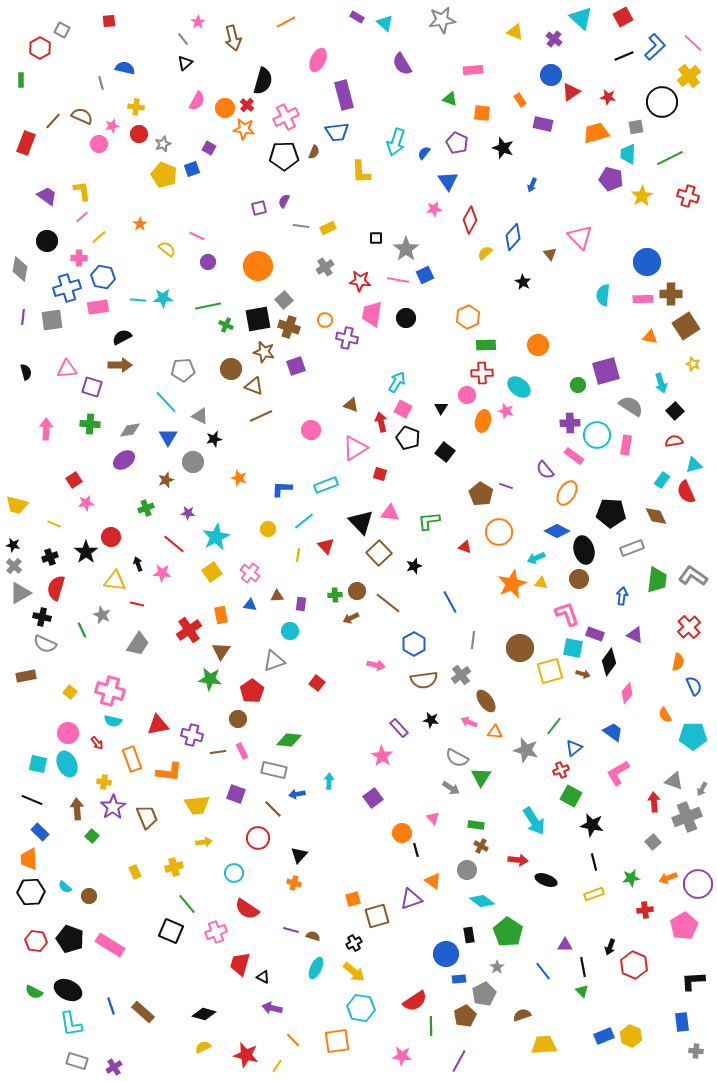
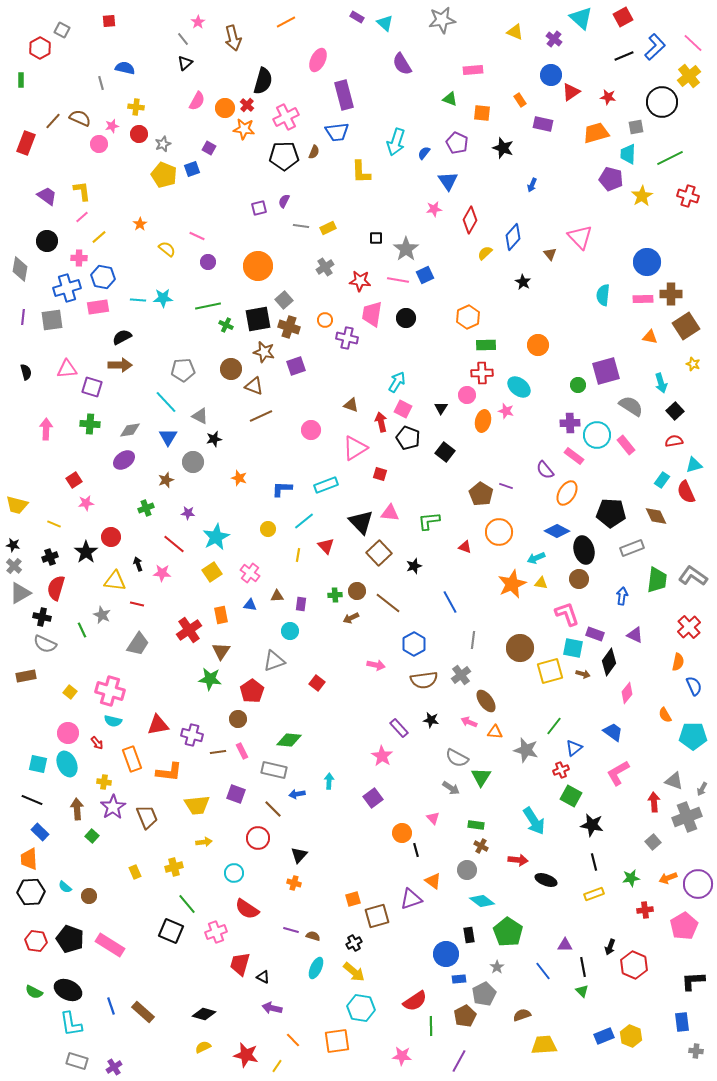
brown semicircle at (82, 116): moved 2 px left, 2 px down
pink rectangle at (626, 445): rotated 48 degrees counterclockwise
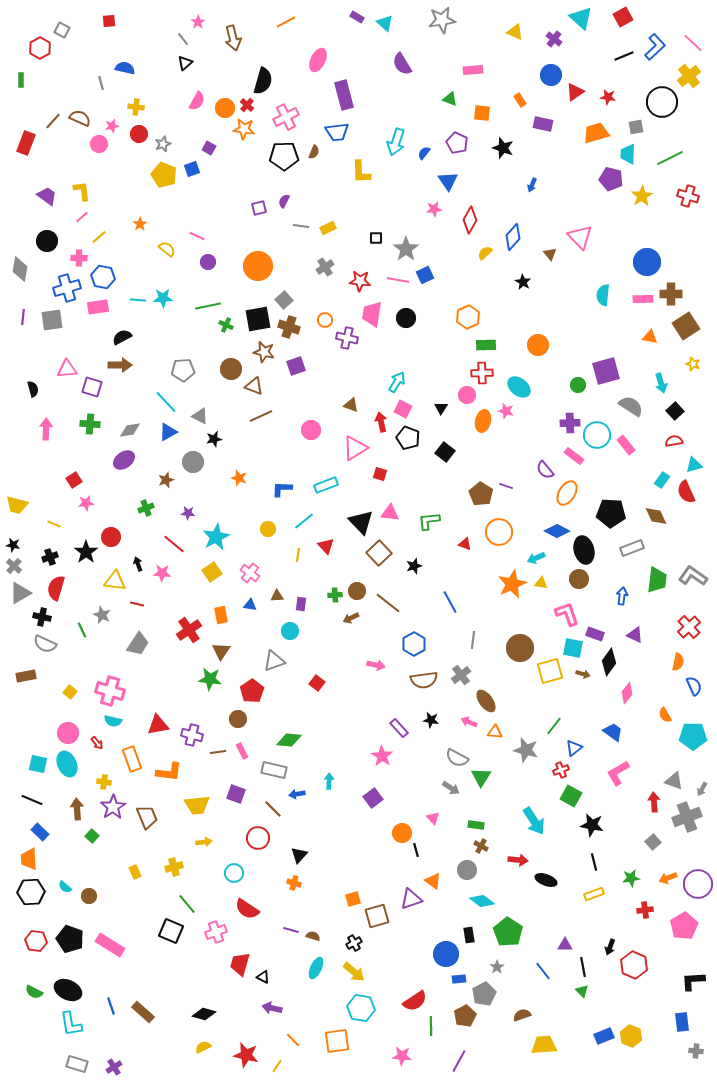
red triangle at (571, 92): moved 4 px right
black semicircle at (26, 372): moved 7 px right, 17 px down
blue triangle at (168, 437): moved 5 px up; rotated 30 degrees clockwise
red triangle at (465, 547): moved 3 px up
gray rectangle at (77, 1061): moved 3 px down
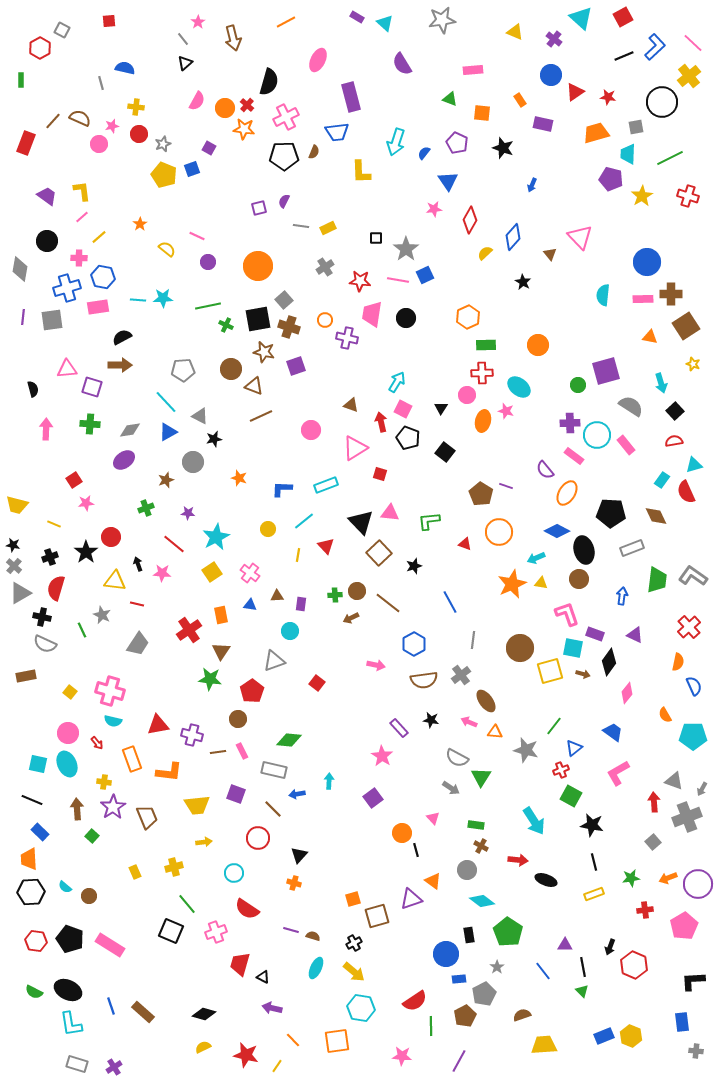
black semicircle at (263, 81): moved 6 px right, 1 px down
purple rectangle at (344, 95): moved 7 px right, 2 px down
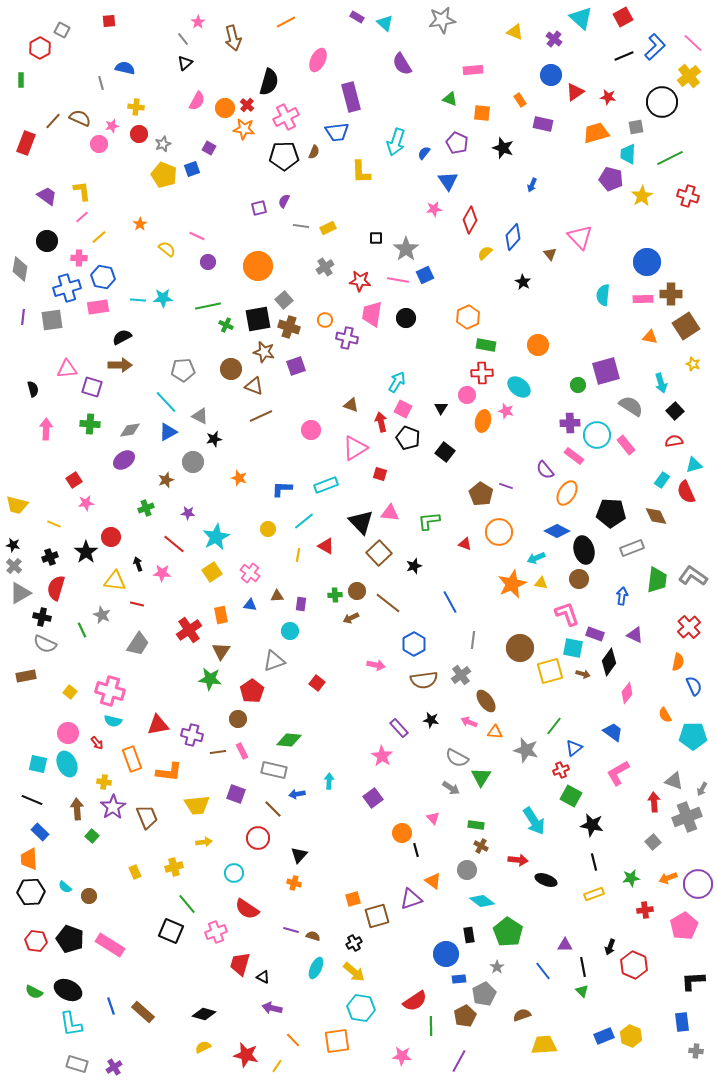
green rectangle at (486, 345): rotated 12 degrees clockwise
red triangle at (326, 546): rotated 18 degrees counterclockwise
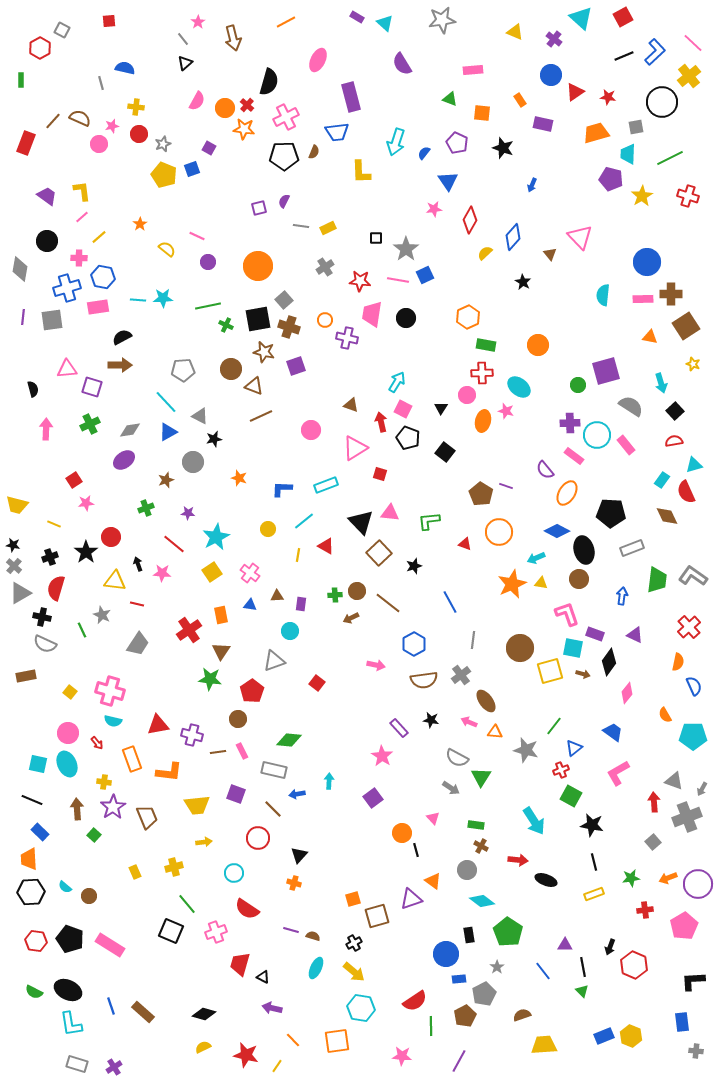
blue L-shape at (655, 47): moved 5 px down
green cross at (90, 424): rotated 30 degrees counterclockwise
brown diamond at (656, 516): moved 11 px right
green square at (92, 836): moved 2 px right, 1 px up
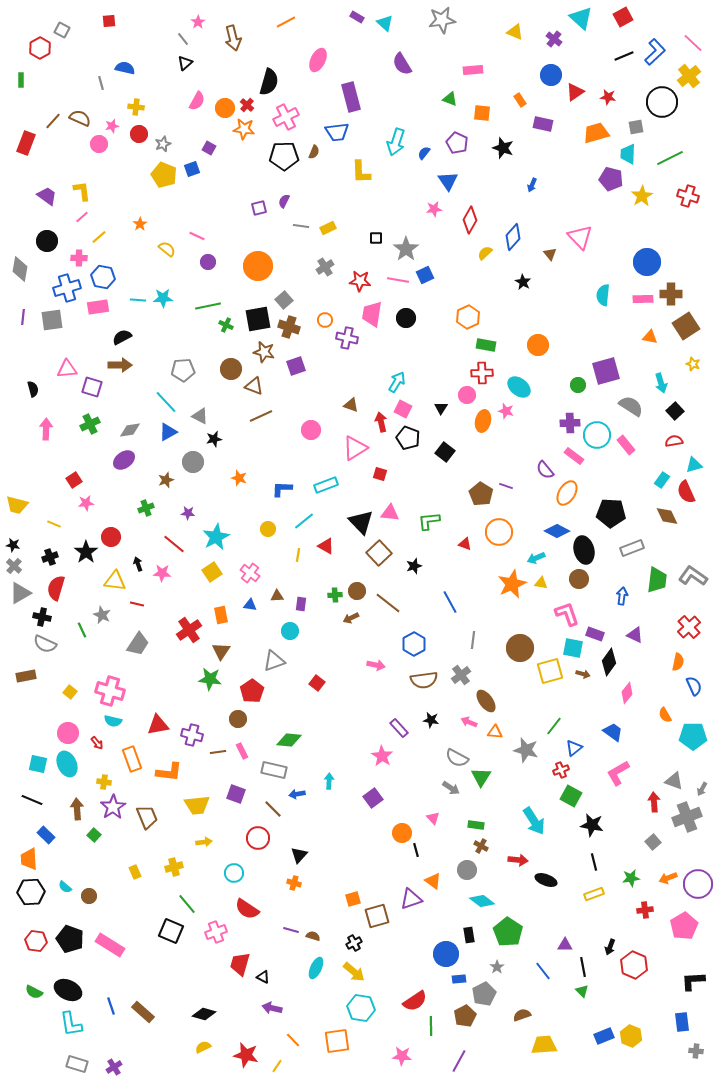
blue rectangle at (40, 832): moved 6 px right, 3 px down
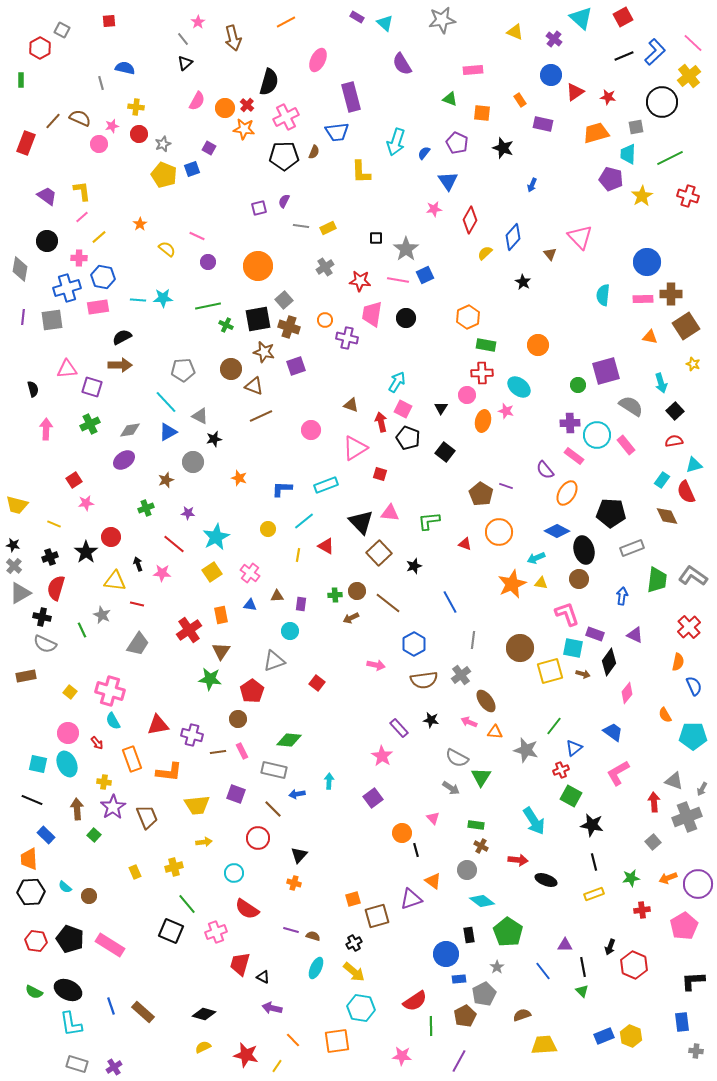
cyan semicircle at (113, 721): rotated 48 degrees clockwise
red cross at (645, 910): moved 3 px left
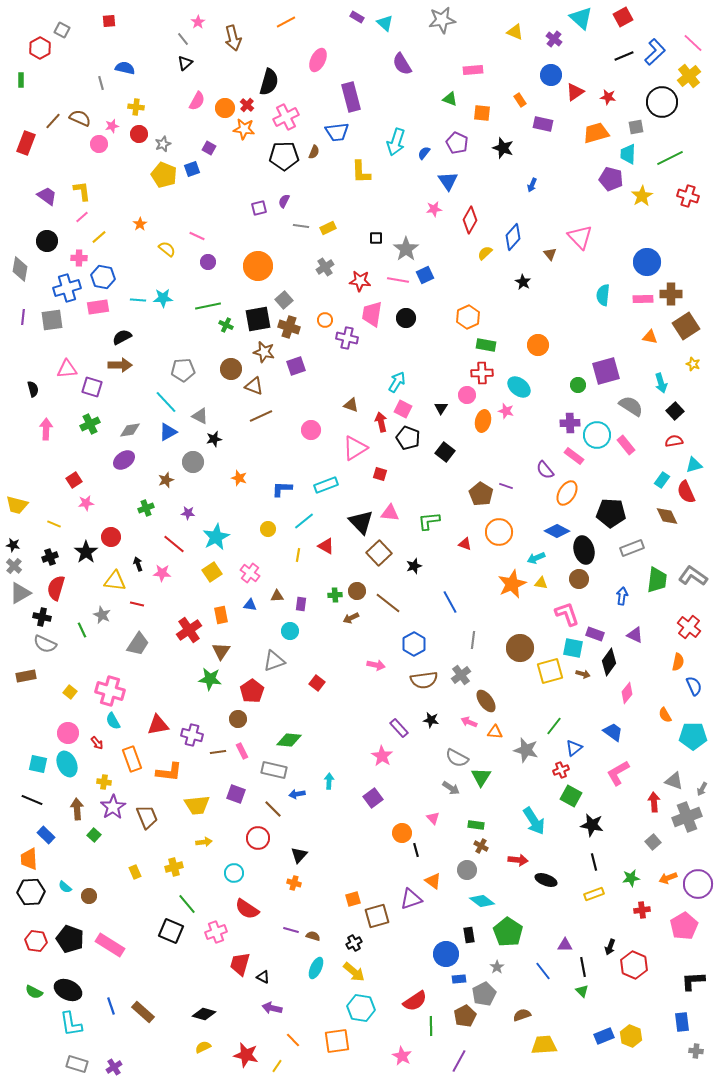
red cross at (689, 627): rotated 10 degrees counterclockwise
pink star at (402, 1056): rotated 24 degrees clockwise
